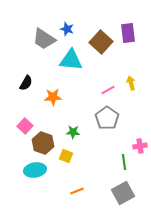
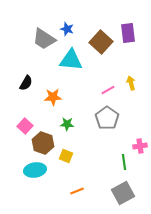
green star: moved 6 px left, 8 px up
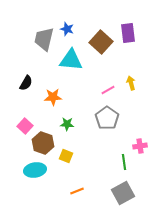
gray trapezoid: rotated 70 degrees clockwise
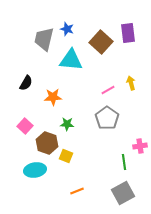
brown hexagon: moved 4 px right
